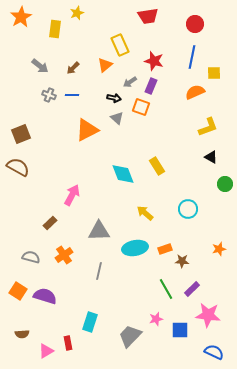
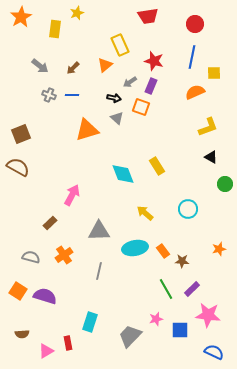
orange triangle at (87, 130): rotated 10 degrees clockwise
orange rectangle at (165, 249): moved 2 px left, 2 px down; rotated 72 degrees clockwise
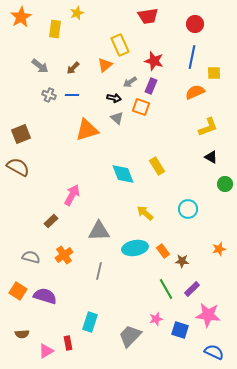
brown rectangle at (50, 223): moved 1 px right, 2 px up
blue square at (180, 330): rotated 18 degrees clockwise
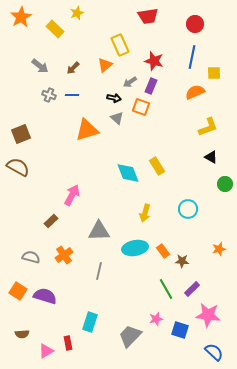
yellow rectangle at (55, 29): rotated 54 degrees counterclockwise
cyan diamond at (123, 174): moved 5 px right, 1 px up
yellow arrow at (145, 213): rotated 114 degrees counterclockwise
blue semicircle at (214, 352): rotated 18 degrees clockwise
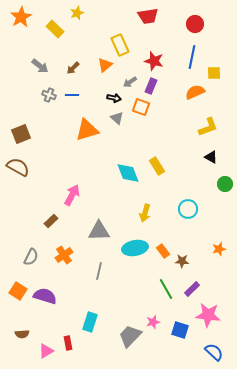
gray semicircle at (31, 257): rotated 102 degrees clockwise
pink star at (156, 319): moved 3 px left, 3 px down
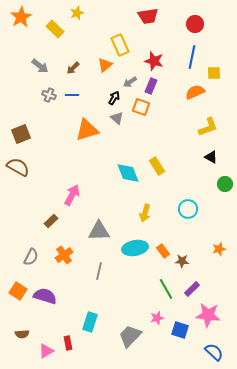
black arrow at (114, 98): rotated 72 degrees counterclockwise
pink star at (153, 322): moved 4 px right, 4 px up
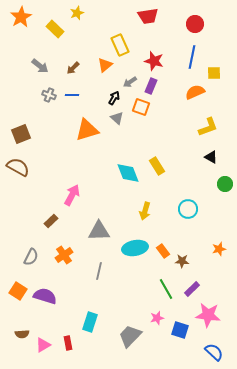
yellow arrow at (145, 213): moved 2 px up
pink triangle at (46, 351): moved 3 px left, 6 px up
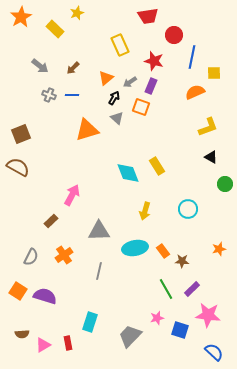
red circle at (195, 24): moved 21 px left, 11 px down
orange triangle at (105, 65): moved 1 px right, 13 px down
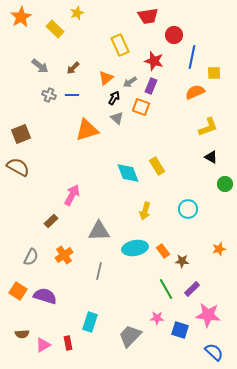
pink star at (157, 318): rotated 16 degrees clockwise
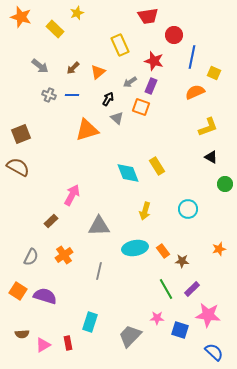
orange star at (21, 17): rotated 25 degrees counterclockwise
yellow square at (214, 73): rotated 24 degrees clockwise
orange triangle at (106, 78): moved 8 px left, 6 px up
black arrow at (114, 98): moved 6 px left, 1 px down
gray triangle at (99, 231): moved 5 px up
